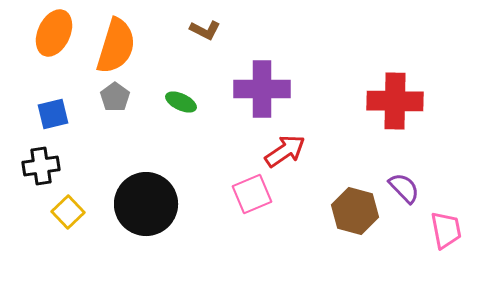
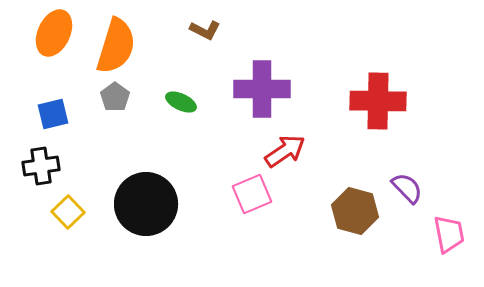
red cross: moved 17 px left
purple semicircle: moved 3 px right
pink trapezoid: moved 3 px right, 4 px down
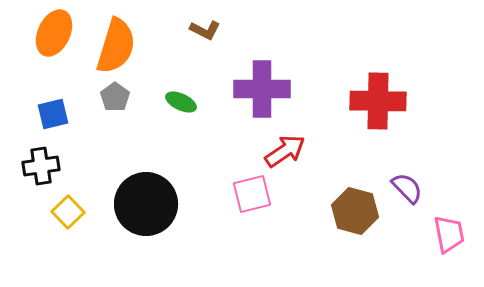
pink square: rotated 9 degrees clockwise
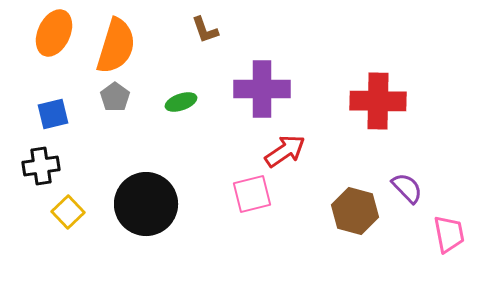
brown L-shape: rotated 44 degrees clockwise
green ellipse: rotated 44 degrees counterclockwise
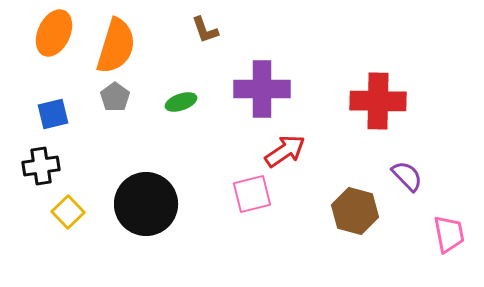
purple semicircle: moved 12 px up
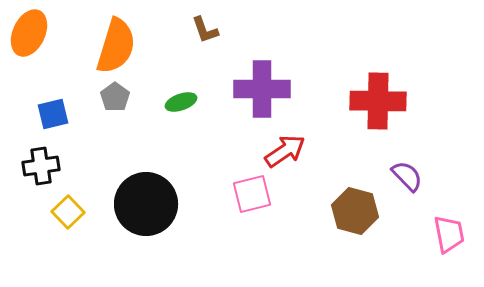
orange ellipse: moved 25 px left
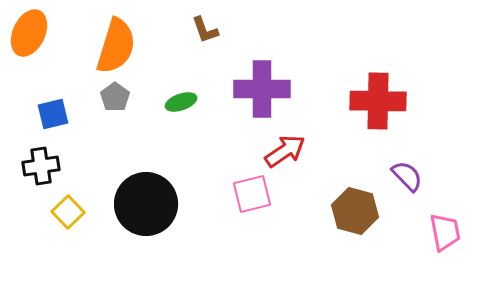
pink trapezoid: moved 4 px left, 2 px up
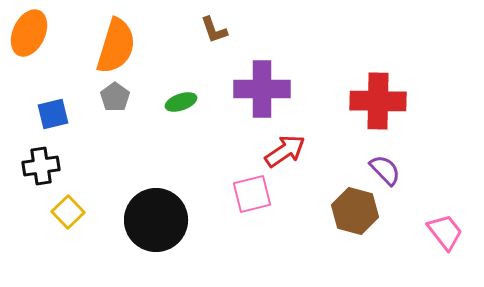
brown L-shape: moved 9 px right
purple semicircle: moved 22 px left, 6 px up
black circle: moved 10 px right, 16 px down
pink trapezoid: rotated 27 degrees counterclockwise
